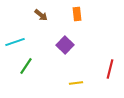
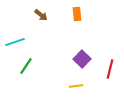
purple square: moved 17 px right, 14 px down
yellow line: moved 3 px down
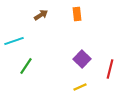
brown arrow: rotated 72 degrees counterclockwise
cyan line: moved 1 px left, 1 px up
yellow line: moved 4 px right, 1 px down; rotated 16 degrees counterclockwise
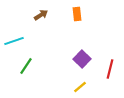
yellow line: rotated 16 degrees counterclockwise
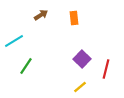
orange rectangle: moved 3 px left, 4 px down
cyan line: rotated 12 degrees counterclockwise
red line: moved 4 px left
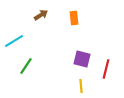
purple square: rotated 30 degrees counterclockwise
yellow line: moved 1 px right, 1 px up; rotated 56 degrees counterclockwise
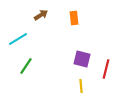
cyan line: moved 4 px right, 2 px up
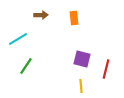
brown arrow: rotated 32 degrees clockwise
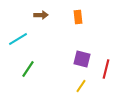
orange rectangle: moved 4 px right, 1 px up
green line: moved 2 px right, 3 px down
yellow line: rotated 40 degrees clockwise
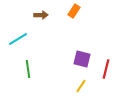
orange rectangle: moved 4 px left, 6 px up; rotated 40 degrees clockwise
green line: rotated 42 degrees counterclockwise
